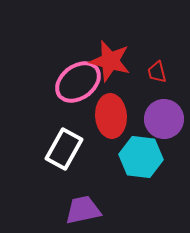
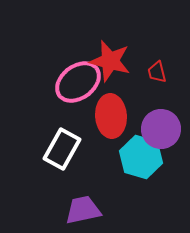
purple circle: moved 3 px left, 10 px down
white rectangle: moved 2 px left
cyan hexagon: rotated 9 degrees clockwise
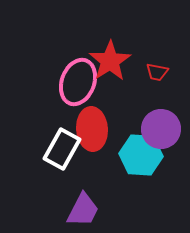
red star: rotated 24 degrees clockwise
red trapezoid: rotated 65 degrees counterclockwise
pink ellipse: rotated 33 degrees counterclockwise
red ellipse: moved 19 px left, 13 px down
cyan hexagon: moved 2 px up; rotated 12 degrees counterclockwise
purple trapezoid: rotated 129 degrees clockwise
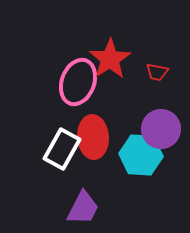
red star: moved 2 px up
red ellipse: moved 1 px right, 8 px down
purple trapezoid: moved 2 px up
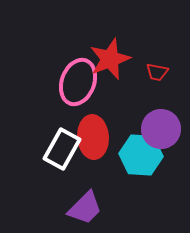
red star: rotated 12 degrees clockwise
purple trapezoid: moved 2 px right; rotated 18 degrees clockwise
